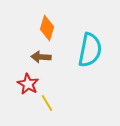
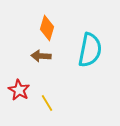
brown arrow: moved 1 px up
red star: moved 9 px left, 6 px down
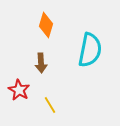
orange diamond: moved 1 px left, 3 px up
brown arrow: moved 7 px down; rotated 96 degrees counterclockwise
yellow line: moved 3 px right, 2 px down
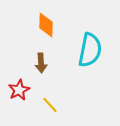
orange diamond: rotated 15 degrees counterclockwise
red star: rotated 15 degrees clockwise
yellow line: rotated 12 degrees counterclockwise
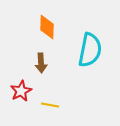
orange diamond: moved 1 px right, 2 px down
red star: moved 2 px right, 1 px down
yellow line: rotated 36 degrees counterclockwise
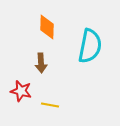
cyan semicircle: moved 4 px up
red star: rotated 30 degrees counterclockwise
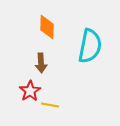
red star: moved 9 px right; rotated 25 degrees clockwise
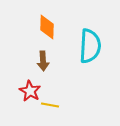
cyan semicircle: rotated 8 degrees counterclockwise
brown arrow: moved 2 px right, 2 px up
red star: rotated 10 degrees counterclockwise
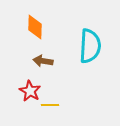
orange diamond: moved 12 px left
brown arrow: rotated 102 degrees clockwise
yellow line: rotated 12 degrees counterclockwise
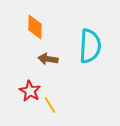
brown arrow: moved 5 px right, 2 px up
yellow line: rotated 60 degrees clockwise
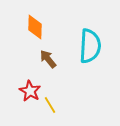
brown arrow: rotated 42 degrees clockwise
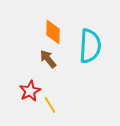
orange diamond: moved 18 px right, 5 px down
red star: rotated 15 degrees clockwise
